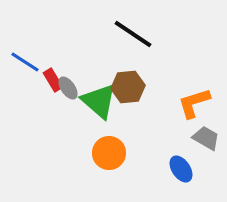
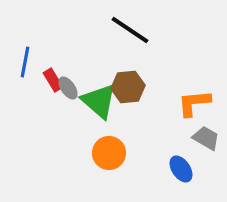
black line: moved 3 px left, 4 px up
blue line: rotated 68 degrees clockwise
orange L-shape: rotated 12 degrees clockwise
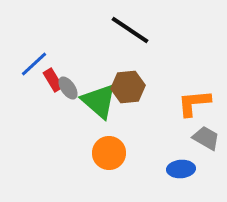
blue line: moved 9 px right, 2 px down; rotated 36 degrees clockwise
blue ellipse: rotated 60 degrees counterclockwise
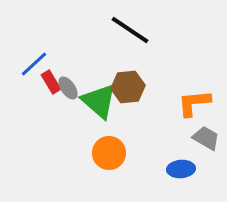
red rectangle: moved 2 px left, 2 px down
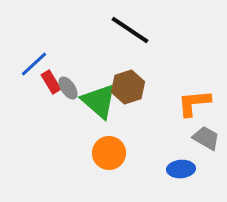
brown hexagon: rotated 12 degrees counterclockwise
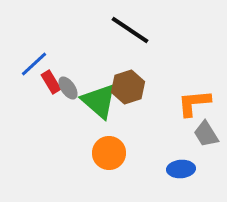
gray trapezoid: moved 4 px up; rotated 152 degrees counterclockwise
